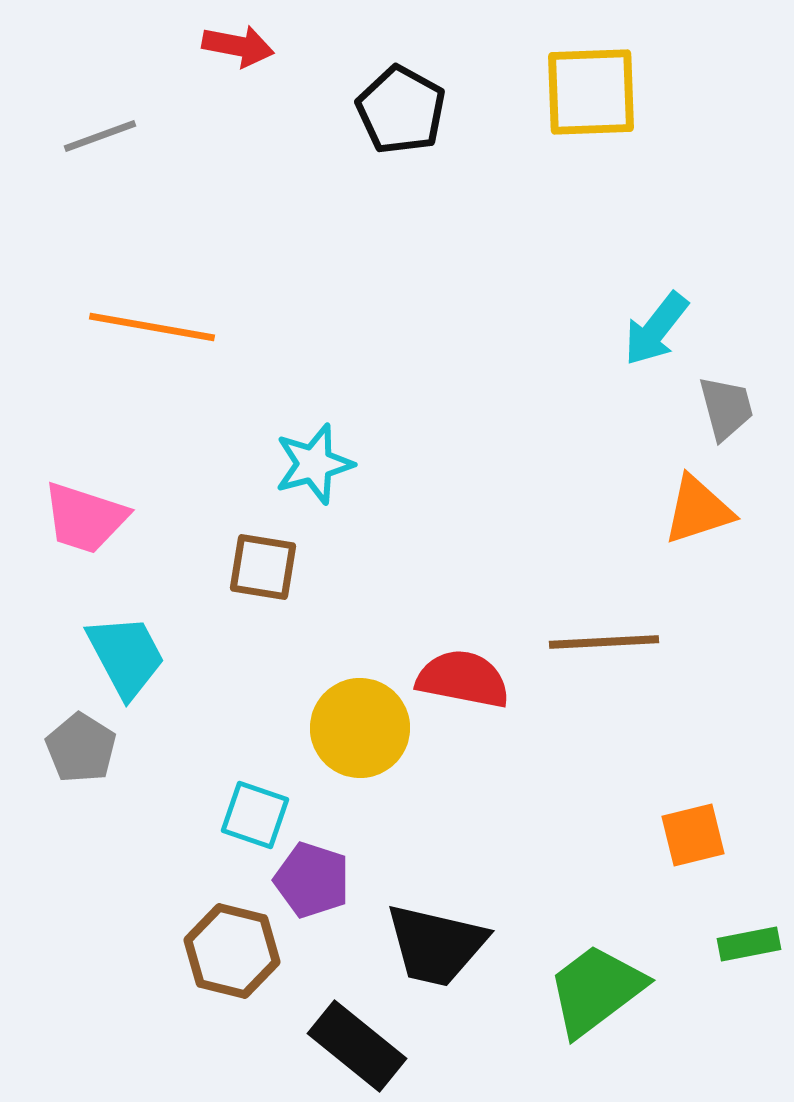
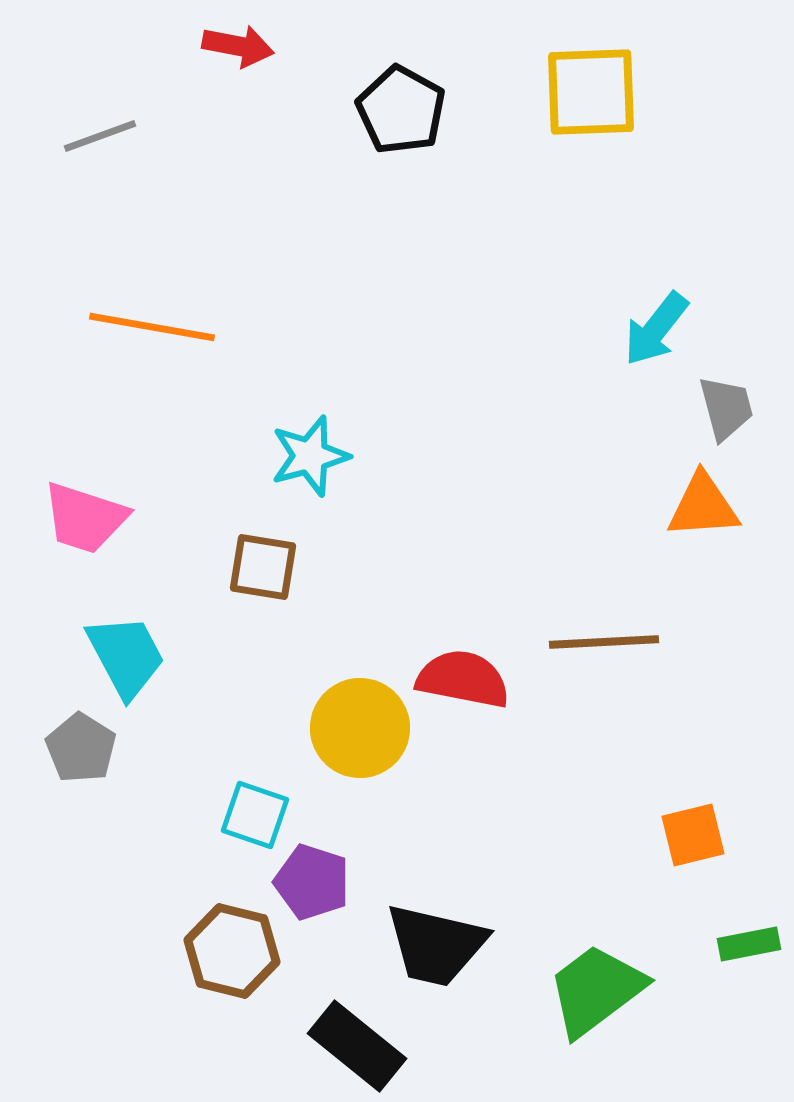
cyan star: moved 4 px left, 8 px up
orange triangle: moved 5 px right, 4 px up; rotated 14 degrees clockwise
purple pentagon: moved 2 px down
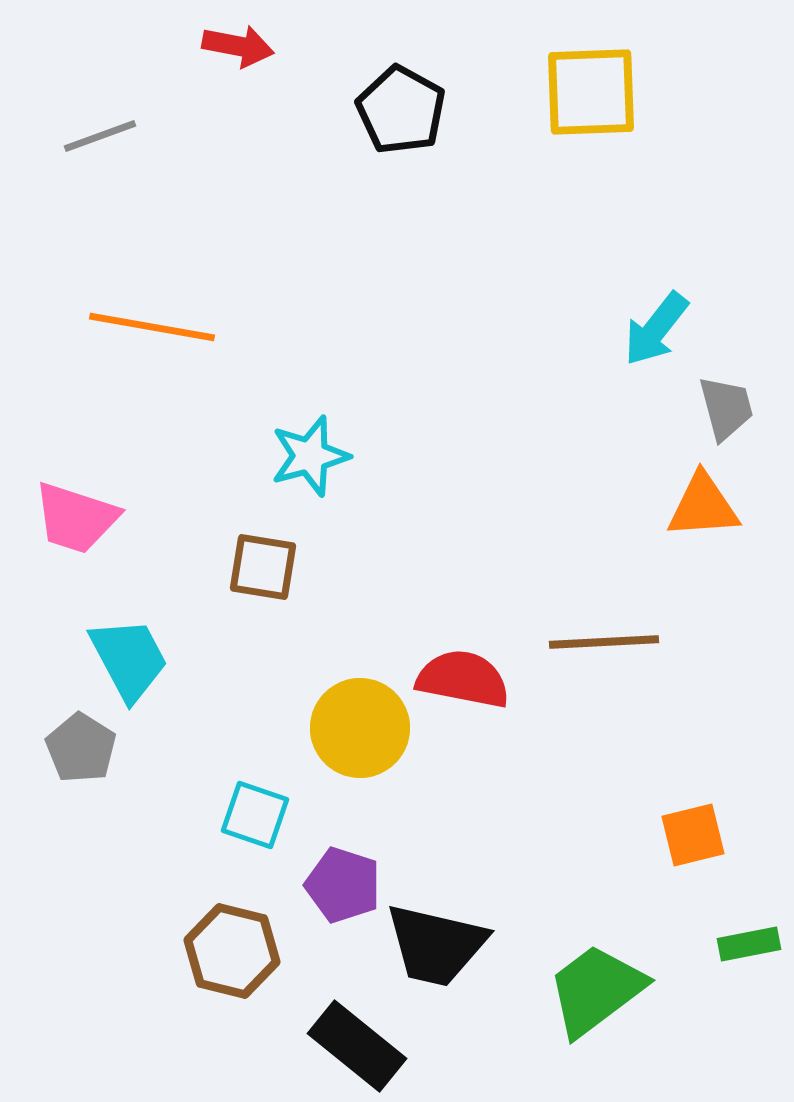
pink trapezoid: moved 9 px left
cyan trapezoid: moved 3 px right, 3 px down
purple pentagon: moved 31 px right, 3 px down
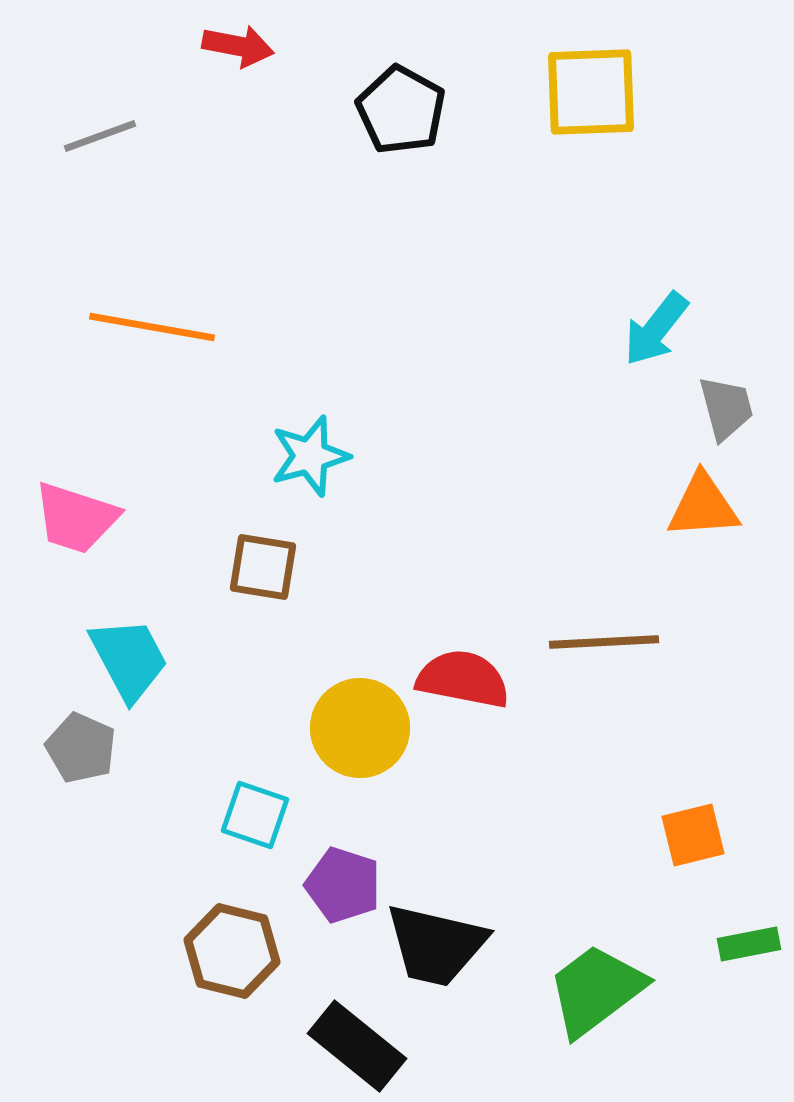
gray pentagon: rotated 8 degrees counterclockwise
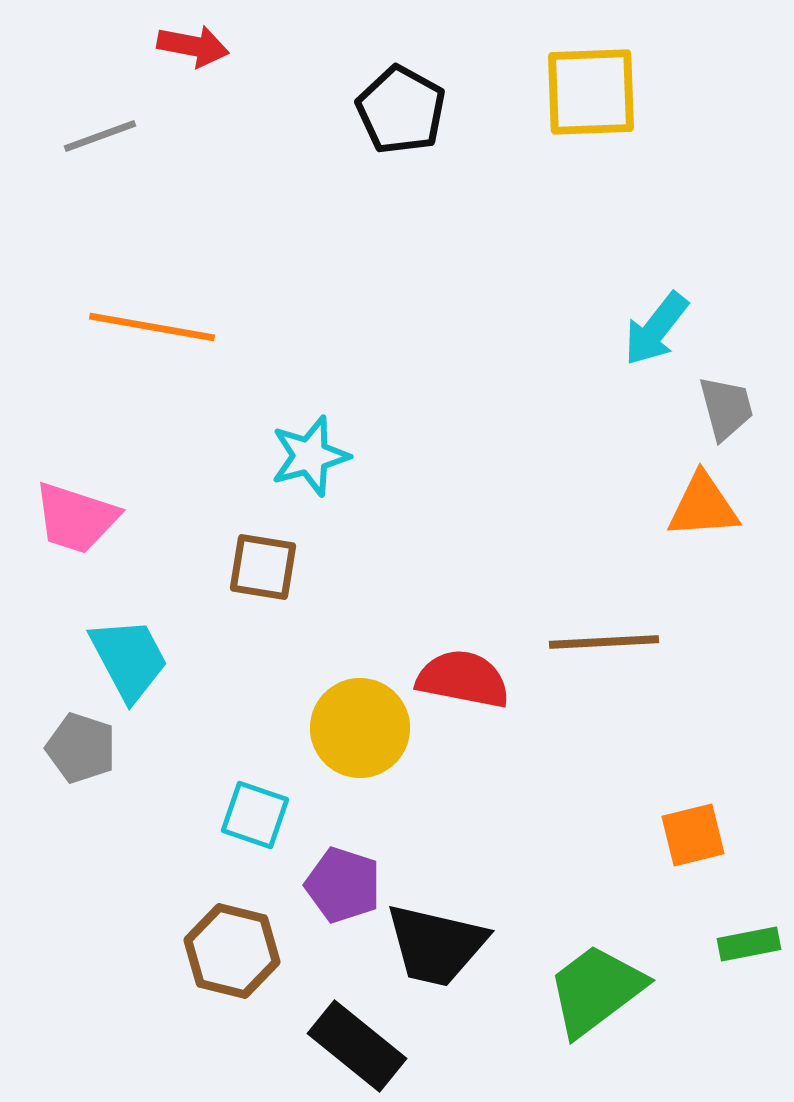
red arrow: moved 45 px left
gray pentagon: rotated 6 degrees counterclockwise
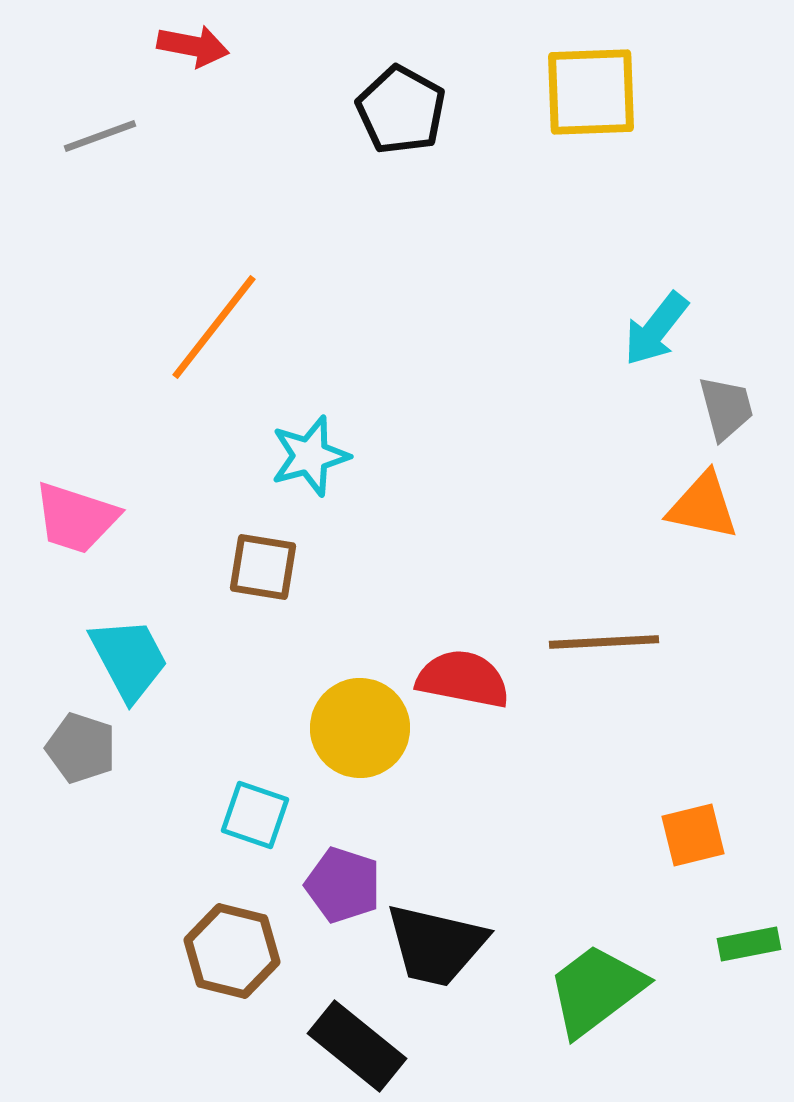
orange line: moved 62 px right; rotated 62 degrees counterclockwise
orange triangle: rotated 16 degrees clockwise
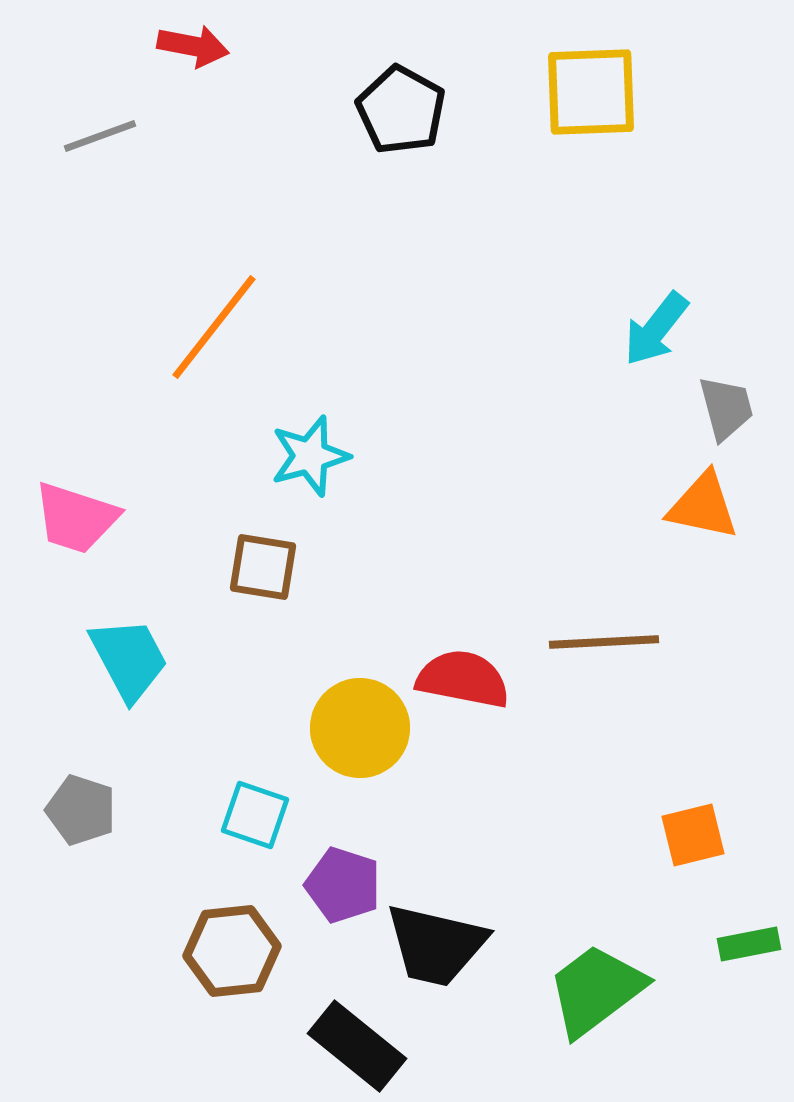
gray pentagon: moved 62 px down
brown hexagon: rotated 20 degrees counterclockwise
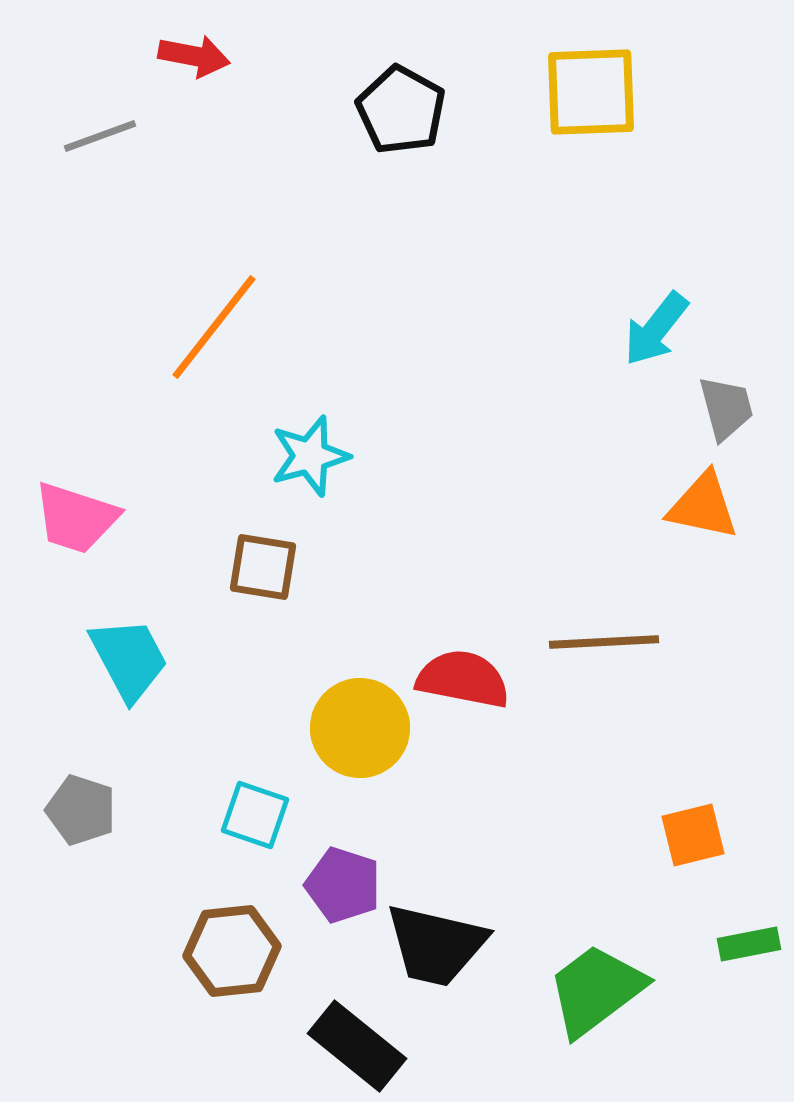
red arrow: moved 1 px right, 10 px down
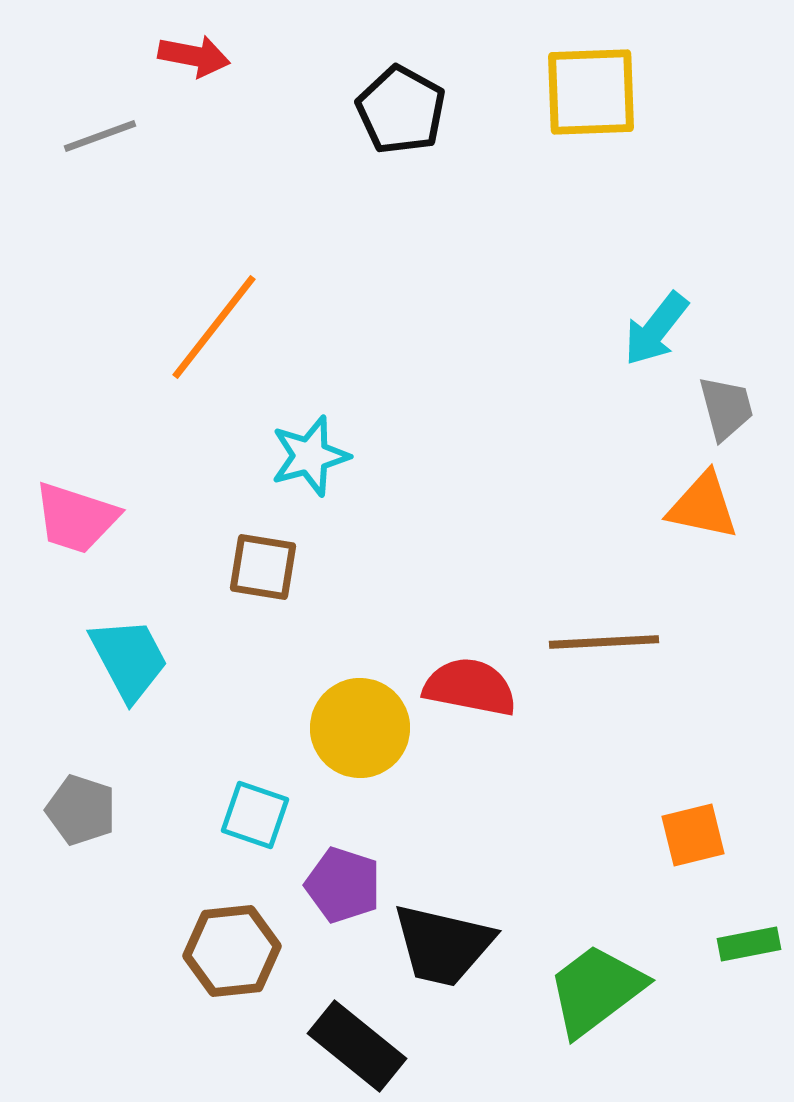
red semicircle: moved 7 px right, 8 px down
black trapezoid: moved 7 px right
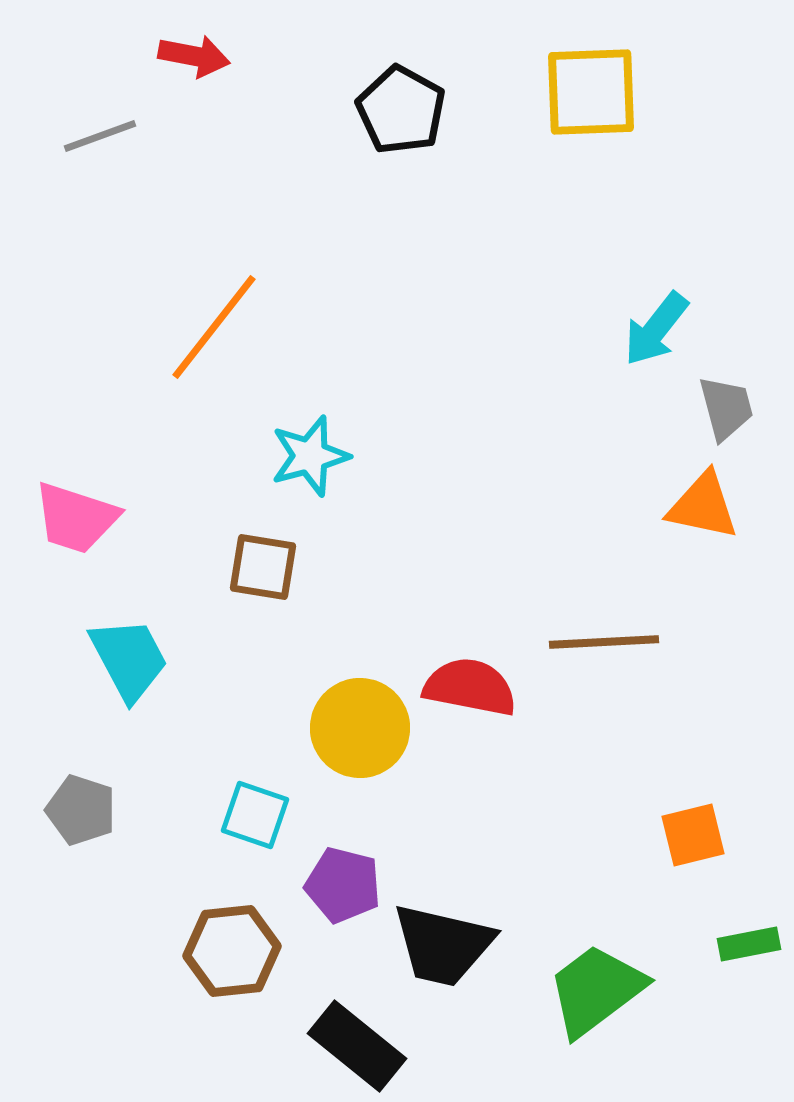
purple pentagon: rotated 4 degrees counterclockwise
